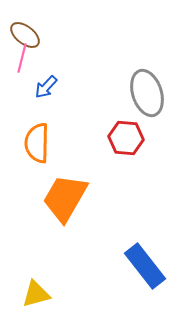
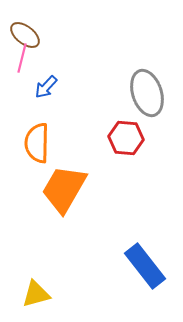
orange trapezoid: moved 1 px left, 9 px up
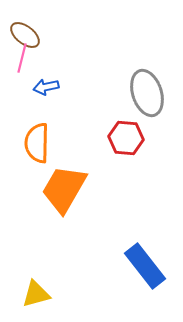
blue arrow: rotated 35 degrees clockwise
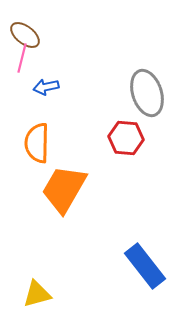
yellow triangle: moved 1 px right
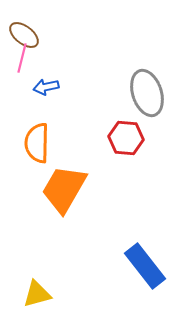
brown ellipse: moved 1 px left
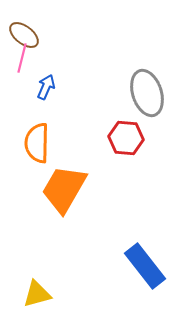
blue arrow: rotated 125 degrees clockwise
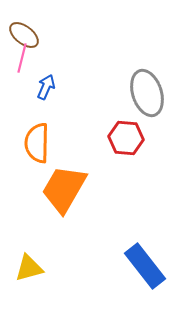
yellow triangle: moved 8 px left, 26 px up
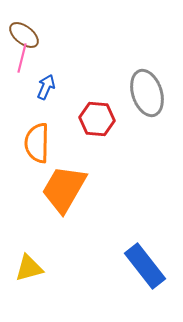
red hexagon: moved 29 px left, 19 px up
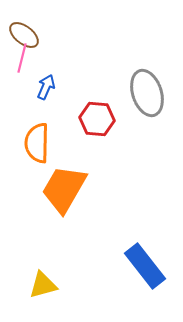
yellow triangle: moved 14 px right, 17 px down
